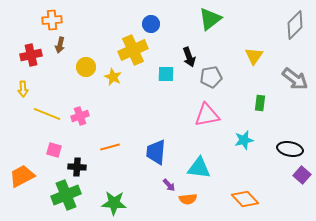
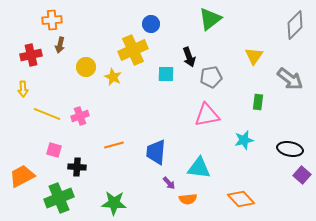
gray arrow: moved 5 px left
green rectangle: moved 2 px left, 1 px up
orange line: moved 4 px right, 2 px up
purple arrow: moved 2 px up
green cross: moved 7 px left, 3 px down
orange diamond: moved 4 px left
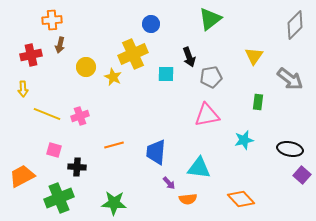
yellow cross: moved 4 px down
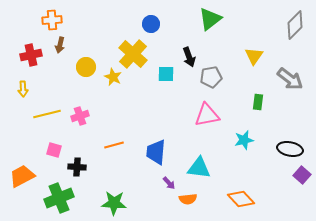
yellow cross: rotated 24 degrees counterclockwise
yellow line: rotated 36 degrees counterclockwise
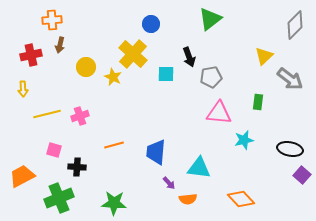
yellow triangle: moved 10 px right; rotated 12 degrees clockwise
pink triangle: moved 12 px right, 2 px up; rotated 16 degrees clockwise
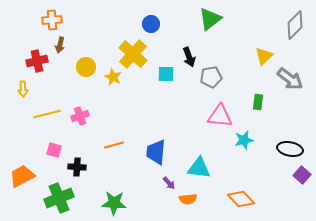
red cross: moved 6 px right, 6 px down
pink triangle: moved 1 px right, 3 px down
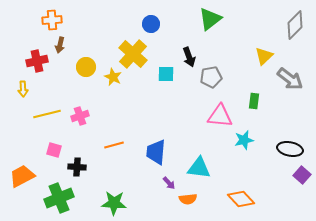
green rectangle: moved 4 px left, 1 px up
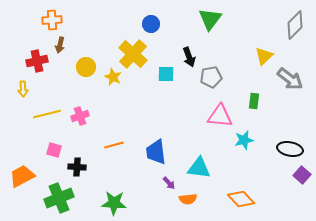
green triangle: rotated 15 degrees counterclockwise
blue trapezoid: rotated 12 degrees counterclockwise
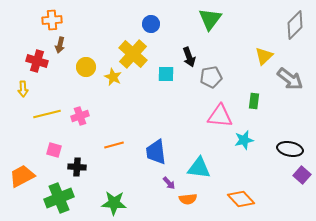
red cross: rotated 30 degrees clockwise
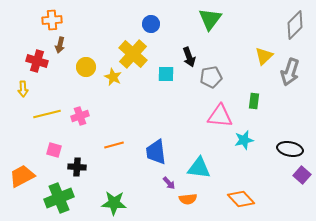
gray arrow: moved 7 px up; rotated 72 degrees clockwise
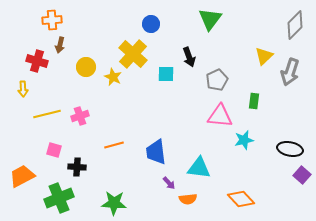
gray pentagon: moved 6 px right, 3 px down; rotated 15 degrees counterclockwise
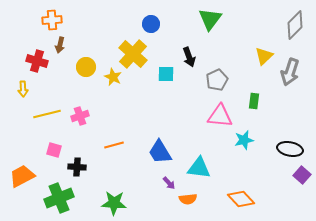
blue trapezoid: moved 4 px right; rotated 24 degrees counterclockwise
